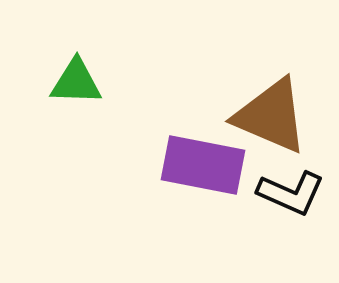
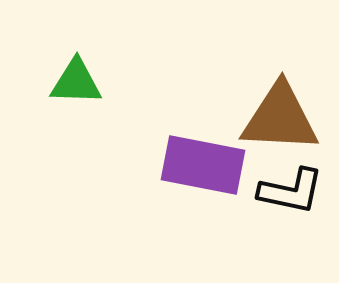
brown triangle: moved 9 px right, 2 px down; rotated 20 degrees counterclockwise
black L-shape: moved 2 px up; rotated 12 degrees counterclockwise
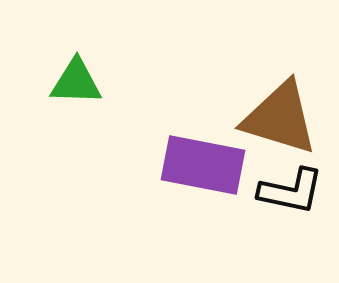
brown triangle: rotated 14 degrees clockwise
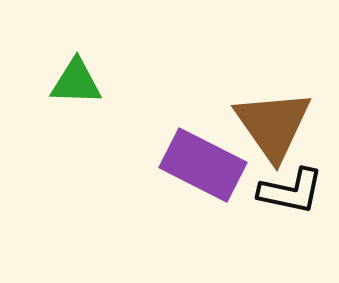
brown triangle: moved 7 px left, 7 px down; rotated 38 degrees clockwise
purple rectangle: rotated 16 degrees clockwise
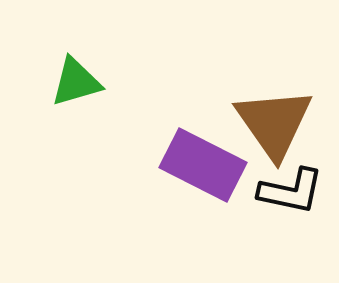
green triangle: rotated 18 degrees counterclockwise
brown triangle: moved 1 px right, 2 px up
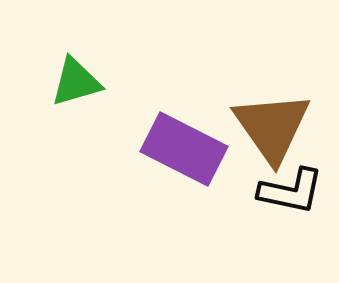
brown triangle: moved 2 px left, 4 px down
purple rectangle: moved 19 px left, 16 px up
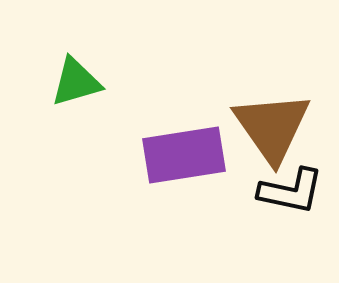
purple rectangle: moved 6 px down; rotated 36 degrees counterclockwise
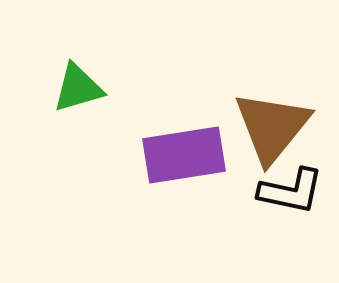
green triangle: moved 2 px right, 6 px down
brown triangle: rotated 14 degrees clockwise
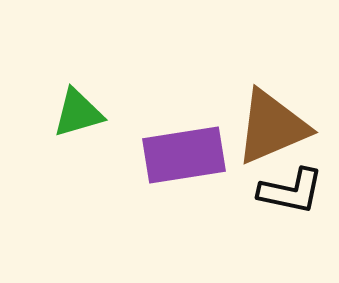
green triangle: moved 25 px down
brown triangle: rotated 28 degrees clockwise
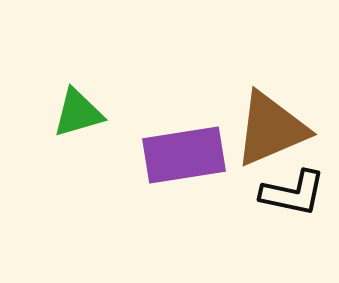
brown triangle: moved 1 px left, 2 px down
black L-shape: moved 2 px right, 2 px down
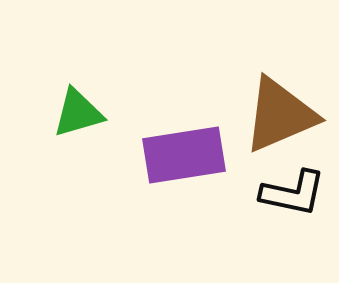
brown triangle: moved 9 px right, 14 px up
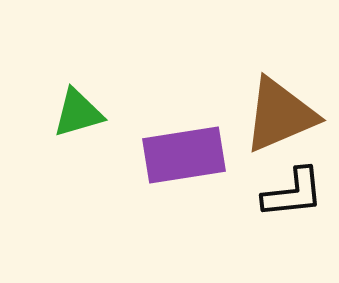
black L-shape: rotated 18 degrees counterclockwise
